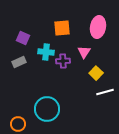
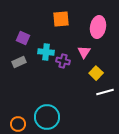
orange square: moved 1 px left, 9 px up
purple cross: rotated 16 degrees clockwise
cyan circle: moved 8 px down
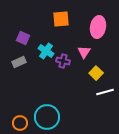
cyan cross: moved 1 px up; rotated 28 degrees clockwise
orange circle: moved 2 px right, 1 px up
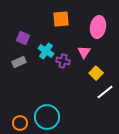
white line: rotated 24 degrees counterclockwise
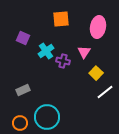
cyan cross: rotated 21 degrees clockwise
gray rectangle: moved 4 px right, 28 px down
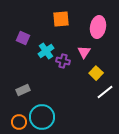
cyan circle: moved 5 px left
orange circle: moved 1 px left, 1 px up
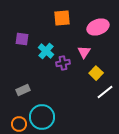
orange square: moved 1 px right, 1 px up
pink ellipse: rotated 60 degrees clockwise
purple square: moved 1 px left, 1 px down; rotated 16 degrees counterclockwise
cyan cross: rotated 14 degrees counterclockwise
purple cross: moved 2 px down; rotated 24 degrees counterclockwise
orange circle: moved 2 px down
